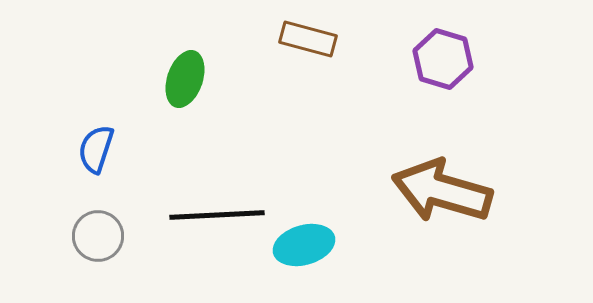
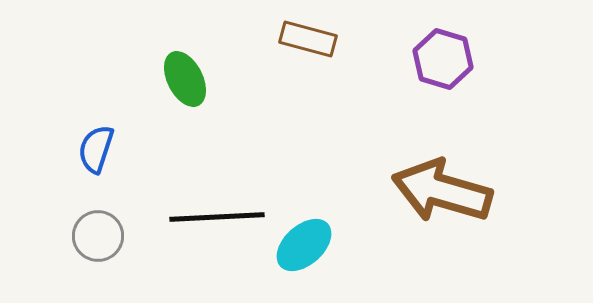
green ellipse: rotated 46 degrees counterclockwise
black line: moved 2 px down
cyan ellipse: rotated 26 degrees counterclockwise
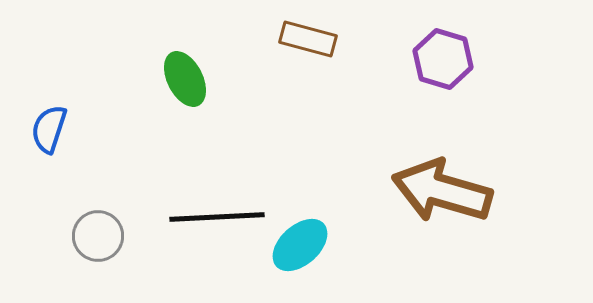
blue semicircle: moved 47 px left, 20 px up
cyan ellipse: moved 4 px left
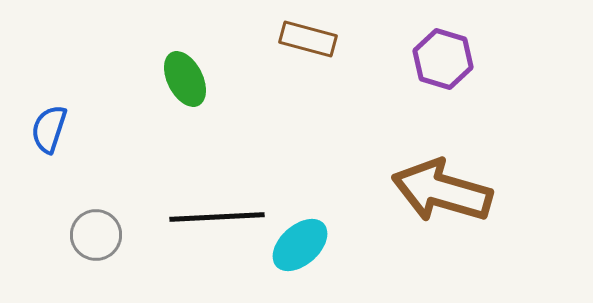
gray circle: moved 2 px left, 1 px up
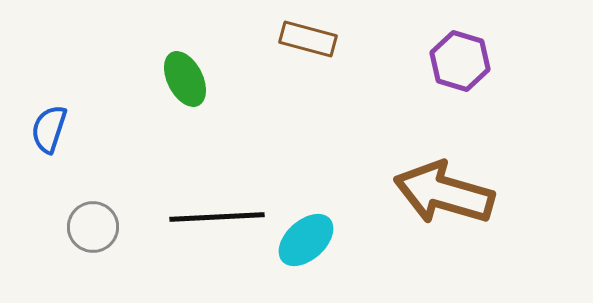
purple hexagon: moved 17 px right, 2 px down
brown arrow: moved 2 px right, 2 px down
gray circle: moved 3 px left, 8 px up
cyan ellipse: moved 6 px right, 5 px up
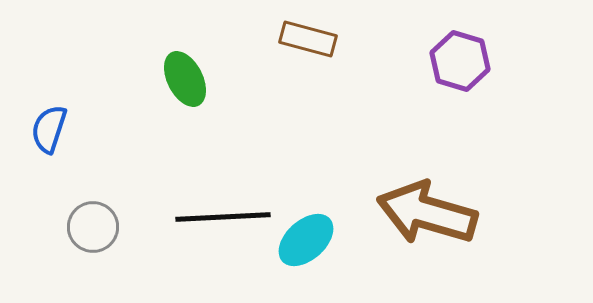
brown arrow: moved 17 px left, 20 px down
black line: moved 6 px right
